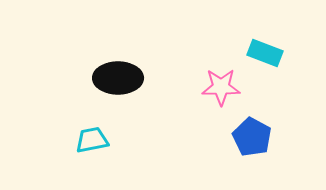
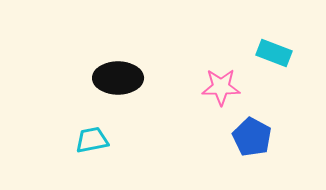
cyan rectangle: moved 9 px right
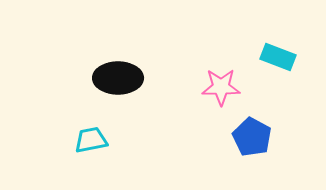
cyan rectangle: moved 4 px right, 4 px down
cyan trapezoid: moved 1 px left
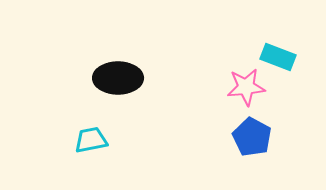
pink star: moved 25 px right; rotated 6 degrees counterclockwise
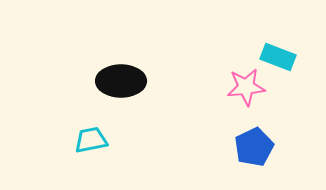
black ellipse: moved 3 px right, 3 px down
blue pentagon: moved 2 px right, 10 px down; rotated 18 degrees clockwise
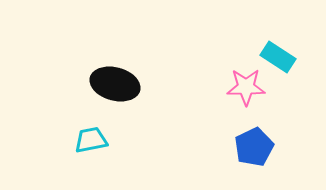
cyan rectangle: rotated 12 degrees clockwise
black ellipse: moved 6 px left, 3 px down; rotated 15 degrees clockwise
pink star: rotated 6 degrees clockwise
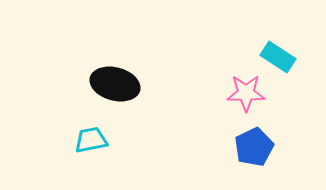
pink star: moved 6 px down
